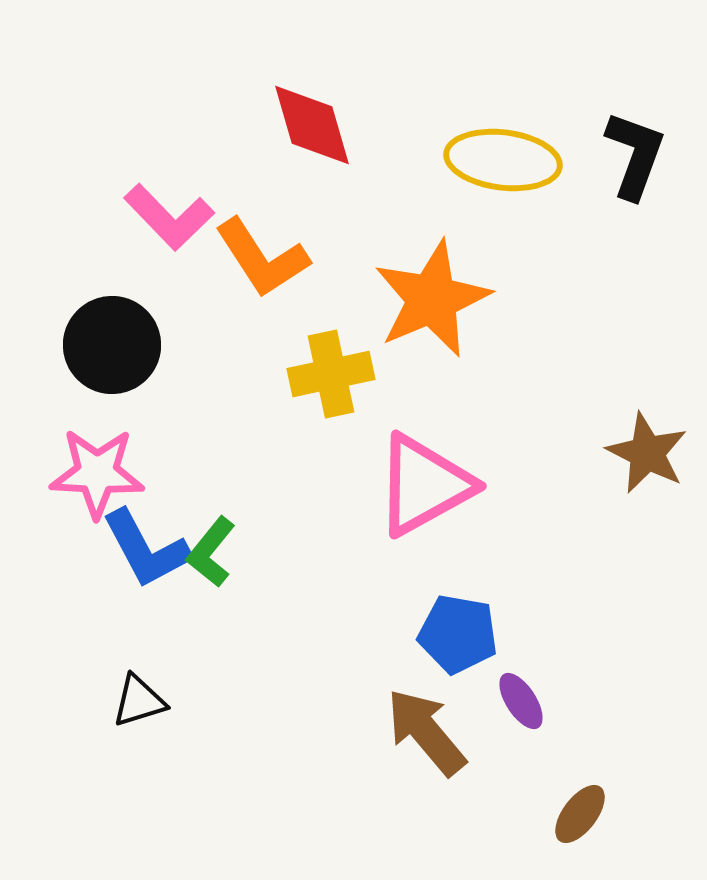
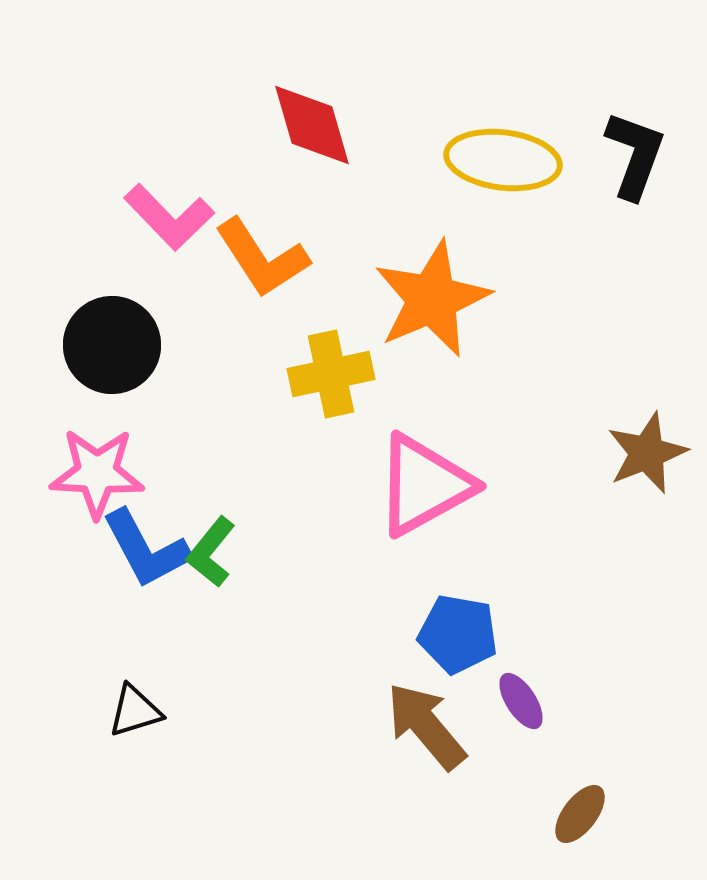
brown star: rotated 24 degrees clockwise
black triangle: moved 4 px left, 10 px down
brown arrow: moved 6 px up
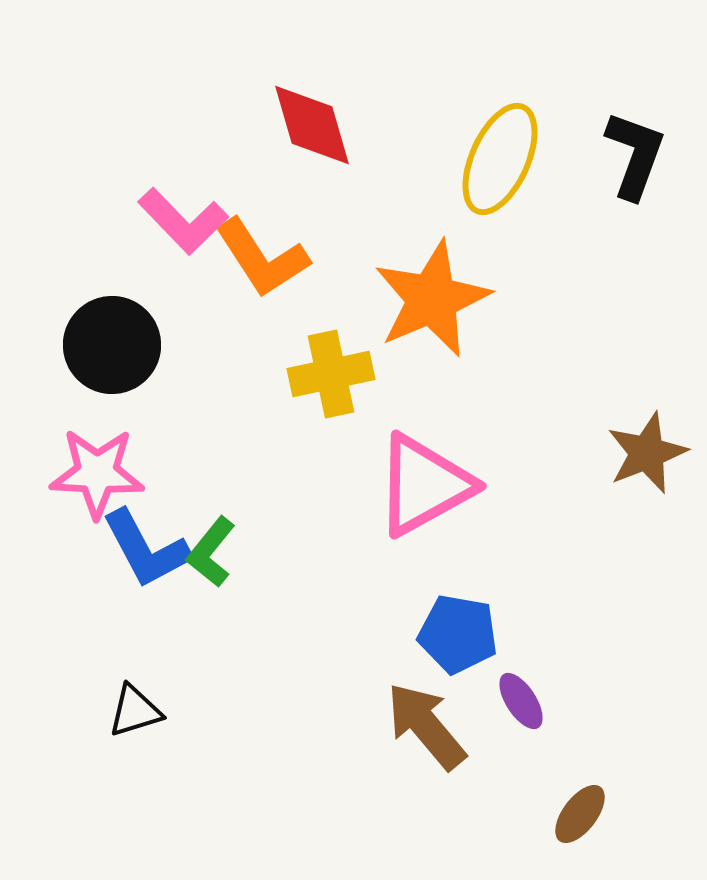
yellow ellipse: moved 3 px left, 1 px up; rotated 73 degrees counterclockwise
pink L-shape: moved 14 px right, 4 px down
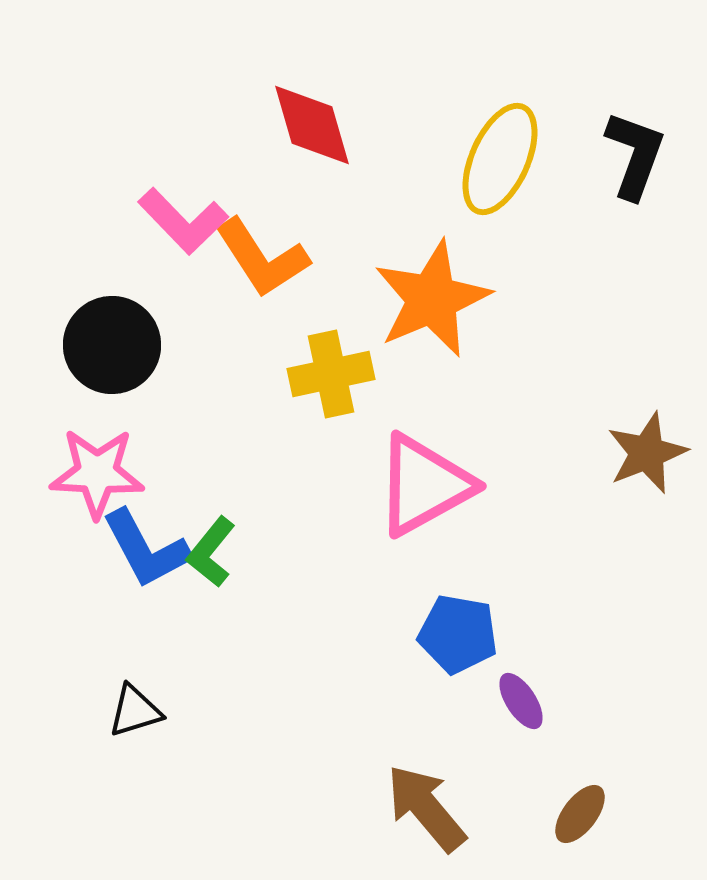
brown arrow: moved 82 px down
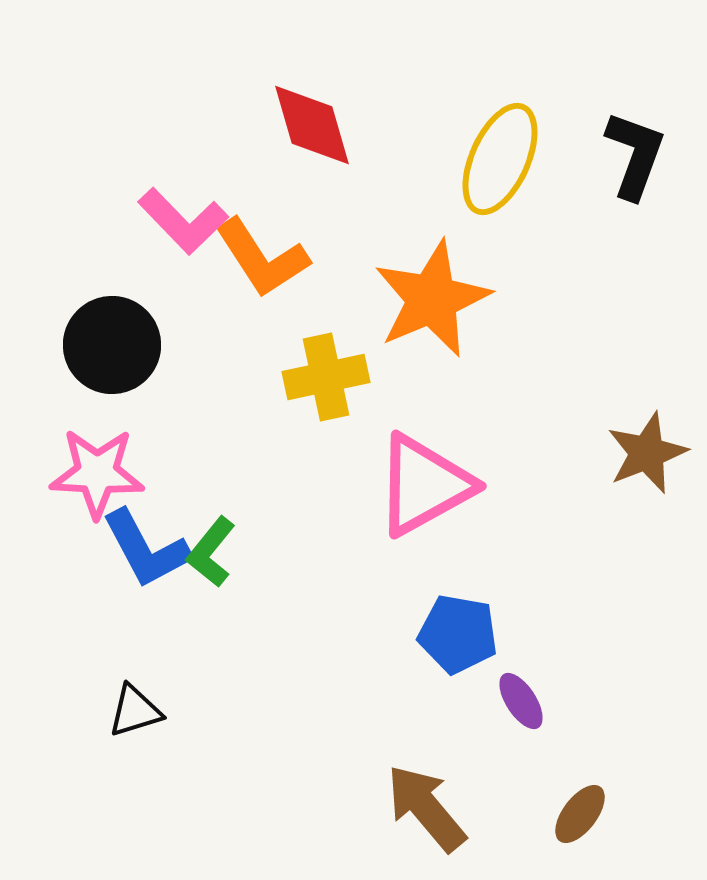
yellow cross: moved 5 px left, 3 px down
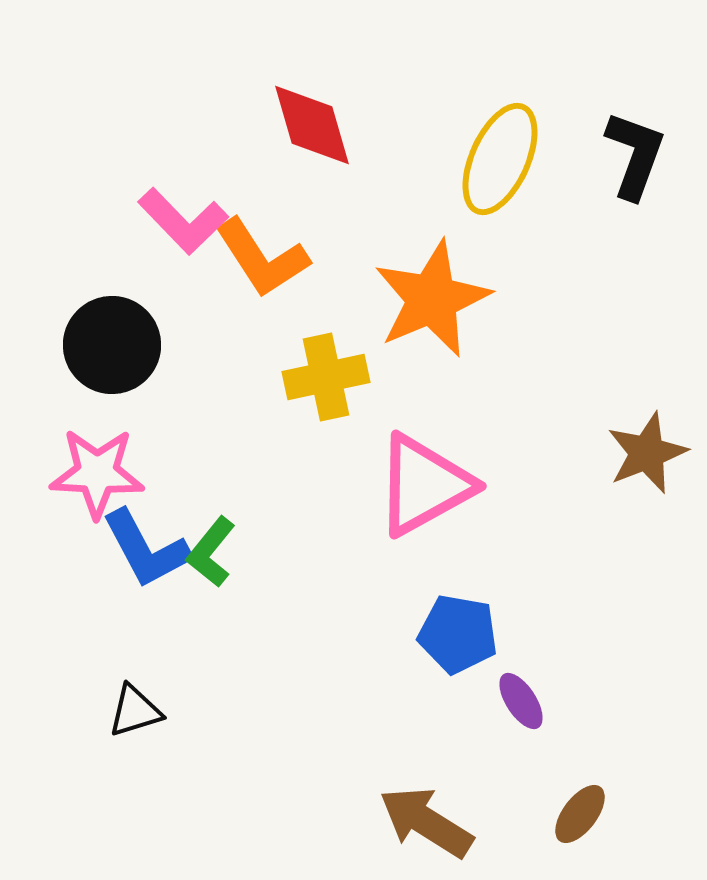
brown arrow: moved 14 px down; rotated 18 degrees counterclockwise
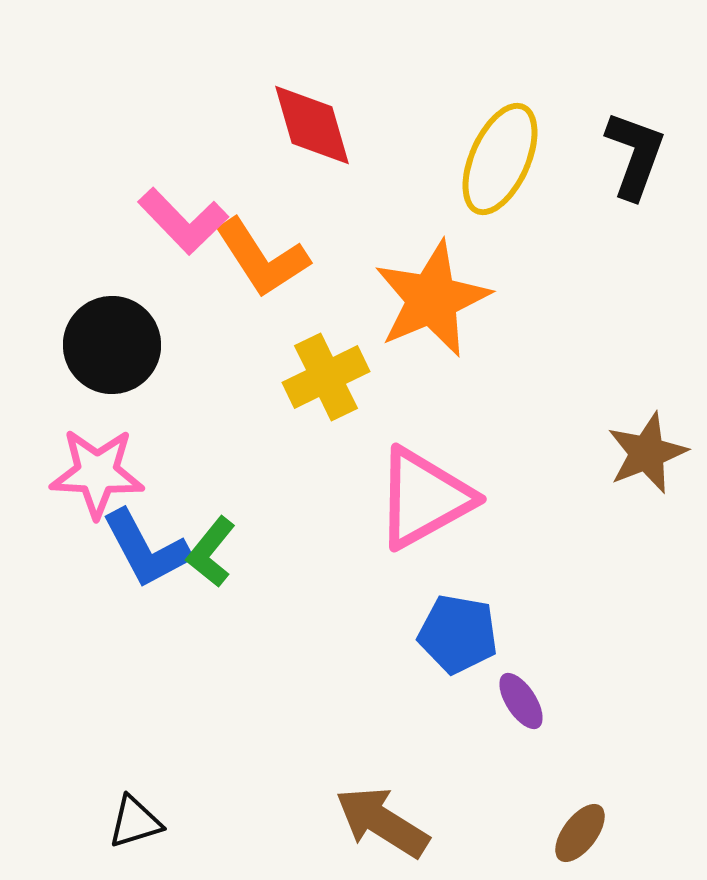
yellow cross: rotated 14 degrees counterclockwise
pink triangle: moved 13 px down
black triangle: moved 111 px down
brown ellipse: moved 19 px down
brown arrow: moved 44 px left
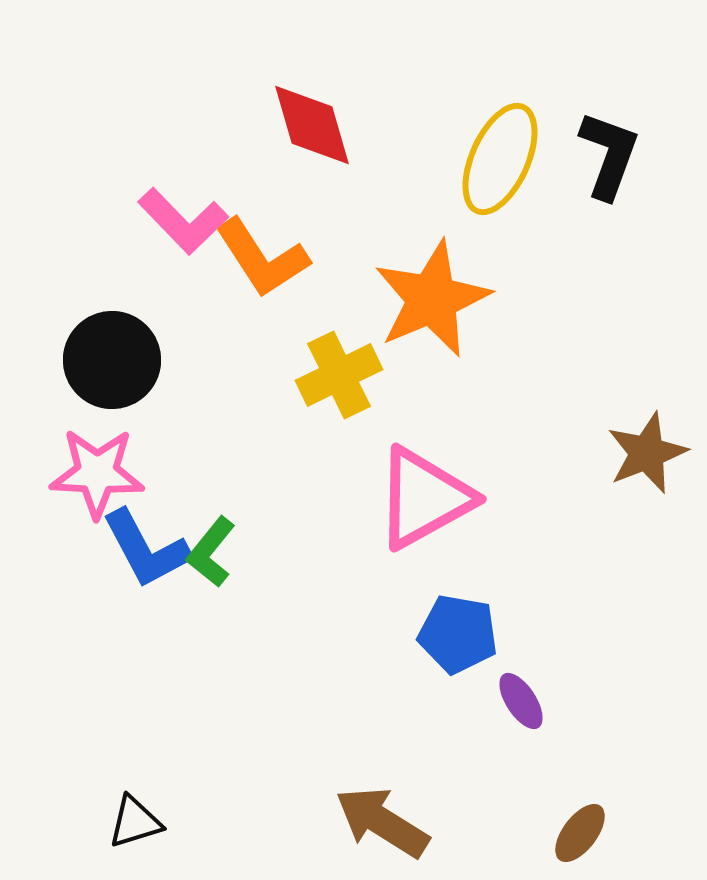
black L-shape: moved 26 px left
black circle: moved 15 px down
yellow cross: moved 13 px right, 2 px up
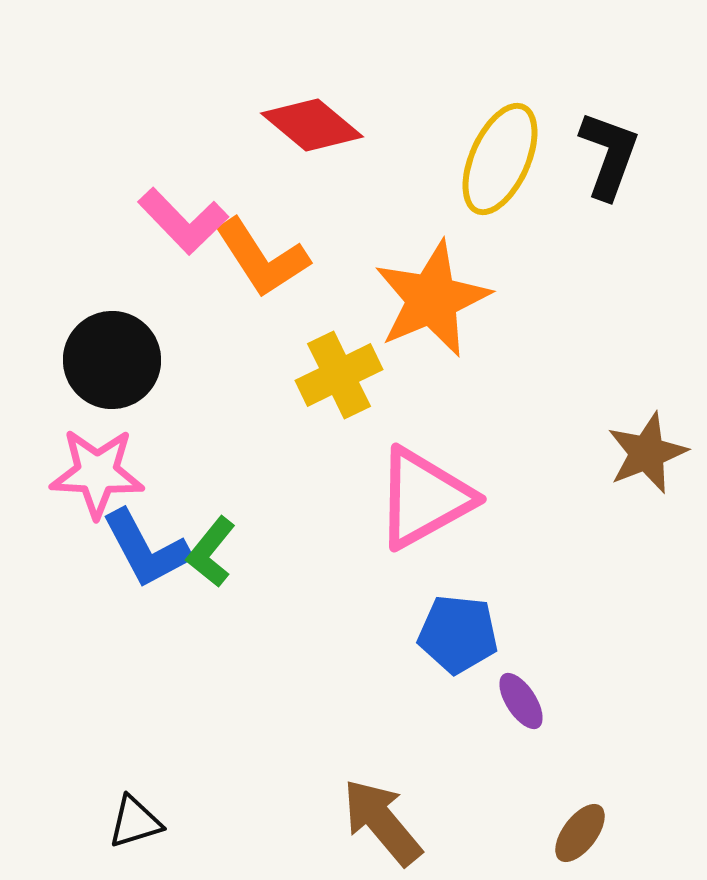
red diamond: rotated 34 degrees counterclockwise
blue pentagon: rotated 4 degrees counterclockwise
brown arrow: rotated 18 degrees clockwise
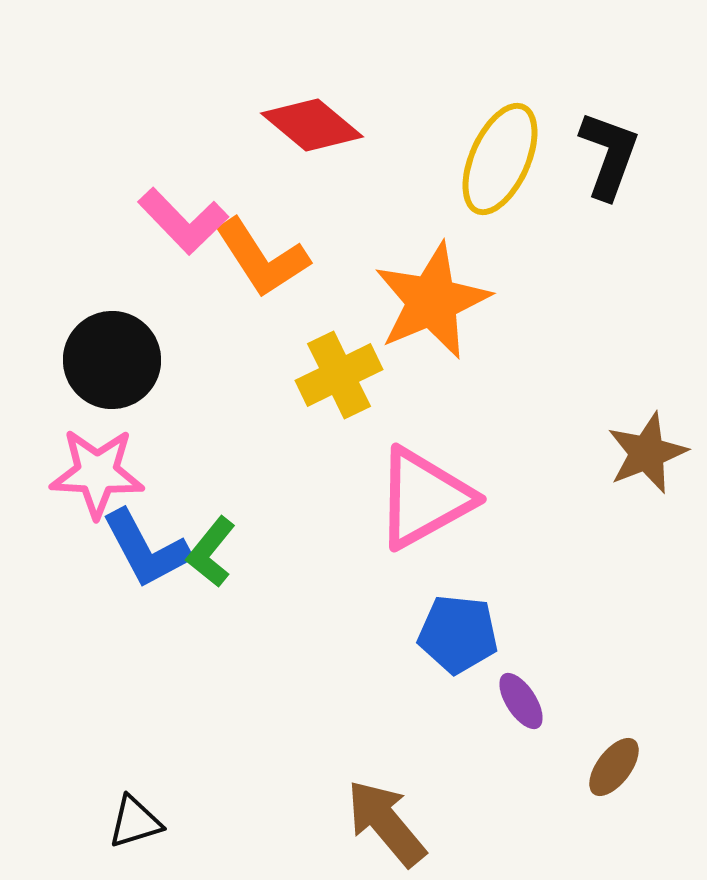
orange star: moved 2 px down
brown arrow: moved 4 px right, 1 px down
brown ellipse: moved 34 px right, 66 px up
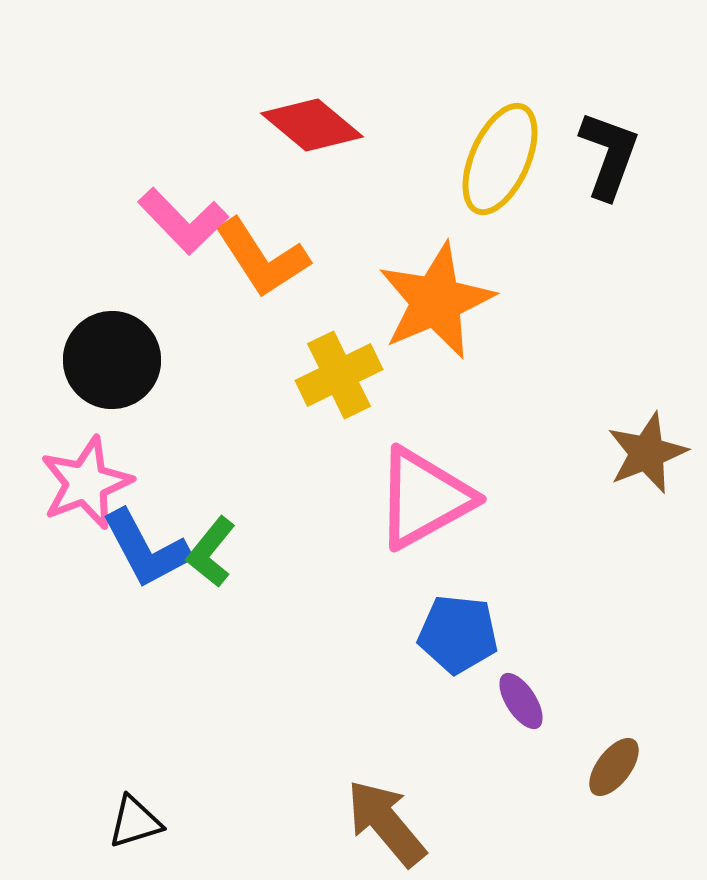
orange star: moved 4 px right
pink star: moved 11 px left, 10 px down; rotated 24 degrees counterclockwise
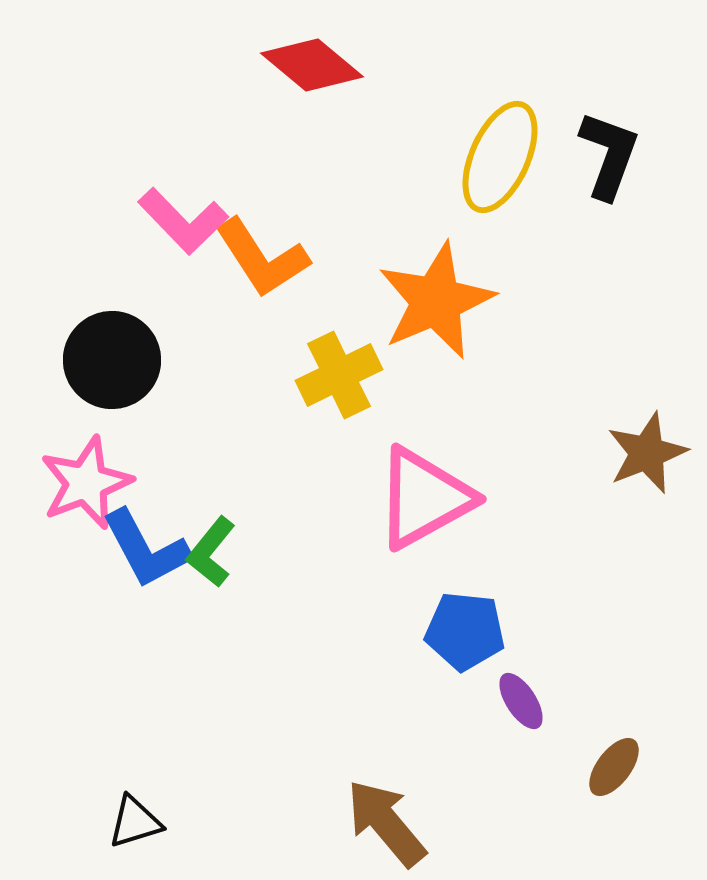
red diamond: moved 60 px up
yellow ellipse: moved 2 px up
blue pentagon: moved 7 px right, 3 px up
